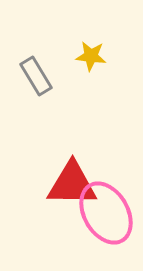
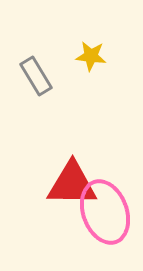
pink ellipse: moved 1 px left, 1 px up; rotated 10 degrees clockwise
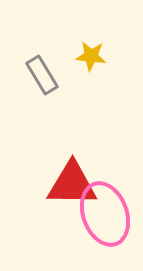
gray rectangle: moved 6 px right, 1 px up
pink ellipse: moved 2 px down
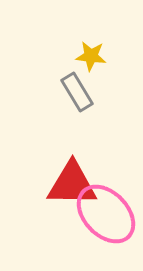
gray rectangle: moved 35 px right, 17 px down
pink ellipse: moved 1 px right; rotated 24 degrees counterclockwise
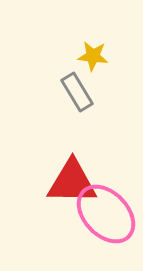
yellow star: moved 2 px right
red triangle: moved 2 px up
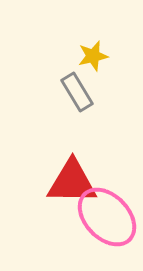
yellow star: rotated 20 degrees counterclockwise
pink ellipse: moved 1 px right, 3 px down
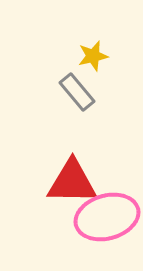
gray rectangle: rotated 9 degrees counterclockwise
pink ellipse: rotated 62 degrees counterclockwise
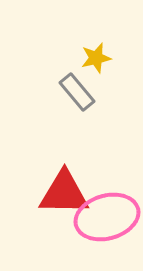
yellow star: moved 3 px right, 2 px down
red triangle: moved 8 px left, 11 px down
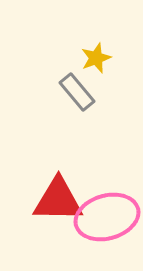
yellow star: rotated 8 degrees counterclockwise
red triangle: moved 6 px left, 7 px down
